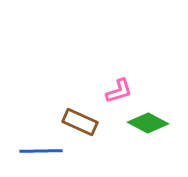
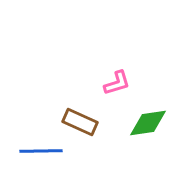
pink L-shape: moved 2 px left, 8 px up
green diamond: rotated 36 degrees counterclockwise
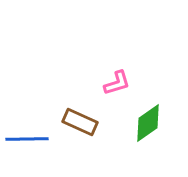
green diamond: rotated 27 degrees counterclockwise
blue line: moved 14 px left, 12 px up
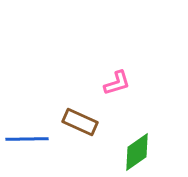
green diamond: moved 11 px left, 29 px down
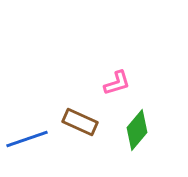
blue line: rotated 18 degrees counterclockwise
green diamond: moved 22 px up; rotated 15 degrees counterclockwise
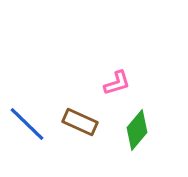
blue line: moved 15 px up; rotated 63 degrees clockwise
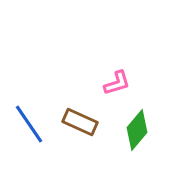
blue line: moved 2 px right; rotated 12 degrees clockwise
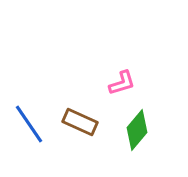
pink L-shape: moved 5 px right
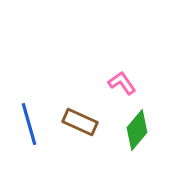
pink L-shape: rotated 108 degrees counterclockwise
blue line: rotated 18 degrees clockwise
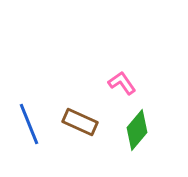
blue line: rotated 6 degrees counterclockwise
